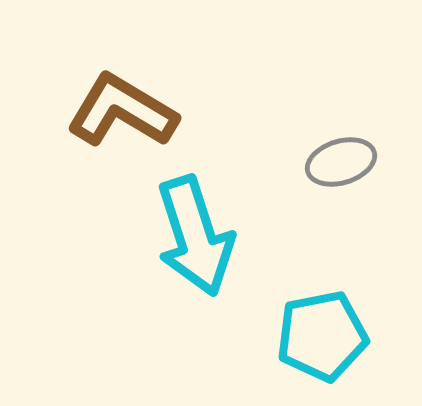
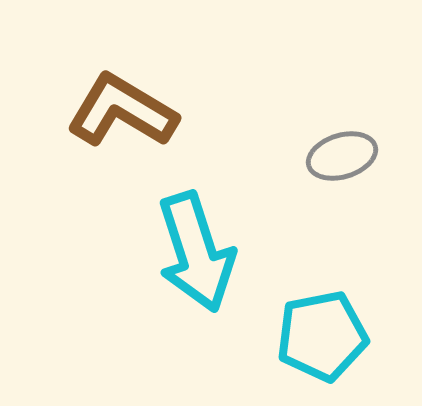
gray ellipse: moved 1 px right, 6 px up
cyan arrow: moved 1 px right, 16 px down
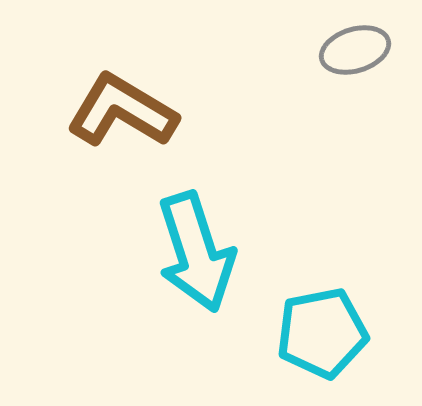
gray ellipse: moved 13 px right, 106 px up
cyan pentagon: moved 3 px up
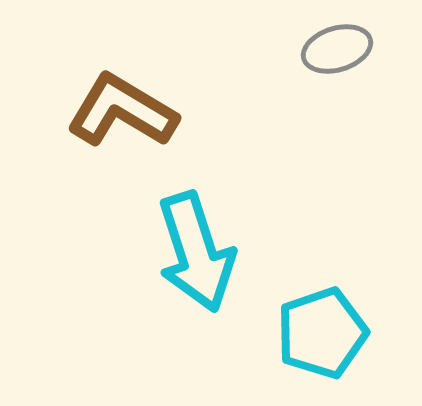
gray ellipse: moved 18 px left, 1 px up
cyan pentagon: rotated 8 degrees counterclockwise
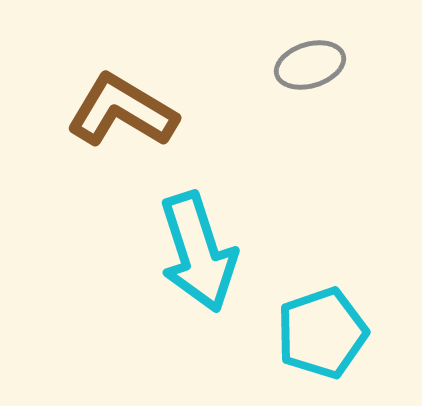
gray ellipse: moved 27 px left, 16 px down
cyan arrow: moved 2 px right
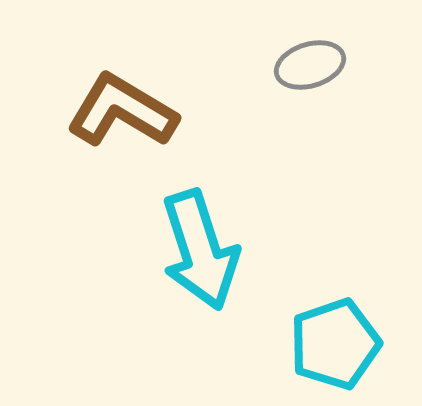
cyan arrow: moved 2 px right, 2 px up
cyan pentagon: moved 13 px right, 11 px down
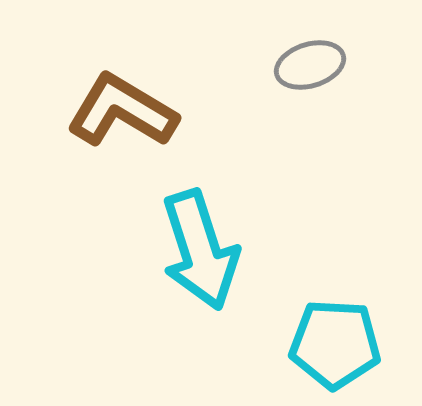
cyan pentagon: rotated 22 degrees clockwise
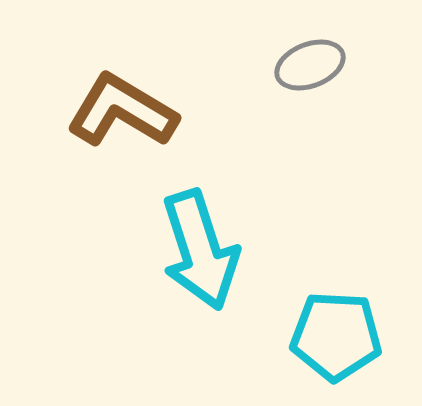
gray ellipse: rotated 4 degrees counterclockwise
cyan pentagon: moved 1 px right, 8 px up
